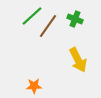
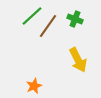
orange star: rotated 21 degrees counterclockwise
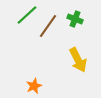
green line: moved 5 px left, 1 px up
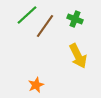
brown line: moved 3 px left
yellow arrow: moved 4 px up
orange star: moved 2 px right, 1 px up
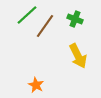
orange star: rotated 21 degrees counterclockwise
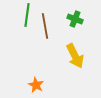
green line: rotated 40 degrees counterclockwise
brown line: rotated 45 degrees counterclockwise
yellow arrow: moved 3 px left
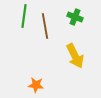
green line: moved 3 px left, 1 px down
green cross: moved 2 px up
orange star: rotated 21 degrees counterclockwise
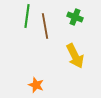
green line: moved 3 px right
orange star: rotated 14 degrees clockwise
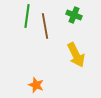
green cross: moved 1 px left, 2 px up
yellow arrow: moved 1 px right, 1 px up
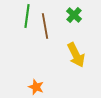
green cross: rotated 21 degrees clockwise
orange star: moved 2 px down
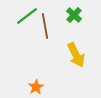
green line: rotated 45 degrees clockwise
orange star: rotated 21 degrees clockwise
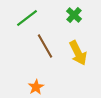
green line: moved 2 px down
brown line: moved 20 px down; rotated 20 degrees counterclockwise
yellow arrow: moved 2 px right, 2 px up
